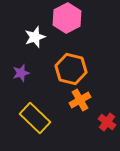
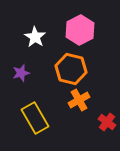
pink hexagon: moved 13 px right, 12 px down
white star: rotated 20 degrees counterclockwise
orange cross: moved 1 px left
yellow rectangle: rotated 16 degrees clockwise
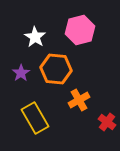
pink hexagon: rotated 12 degrees clockwise
orange hexagon: moved 15 px left; rotated 8 degrees counterclockwise
purple star: rotated 18 degrees counterclockwise
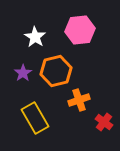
pink hexagon: rotated 8 degrees clockwise
orange hexagon: moved 2 px down; rotated 20 degrees counterclockwise
purple star: moved 2 px right
orange cross: rotated 10 degrees clockwise
red cross: moved 3 px left
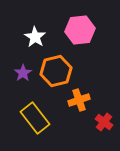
yellow rectangle: rotated 8 degrees counterclockwise
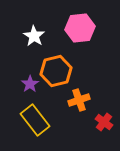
pink hexagon: moved 2 px up
white star: moved 1 px left, 1 px up
purple star: moved 7 px right, 11 px down
yellow rectangle: moved 2 px down
